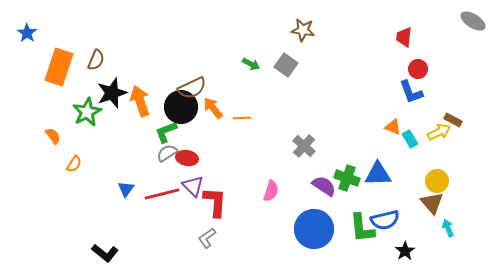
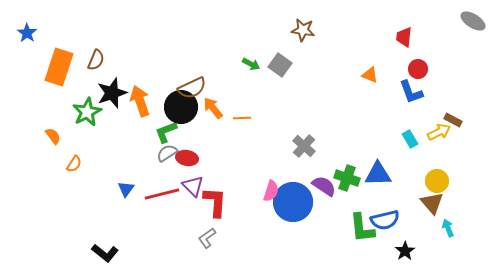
gray square at (286, 65): moved 6 px left
orange triangle at (393, 127): moved 23 px left, 52 px up
blue circle at (314, 229): moved 21 px left, 27 px up
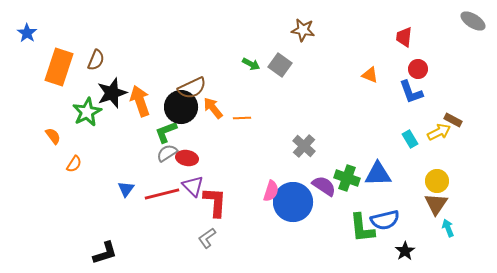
brown triangle at (432, 203): moved 4 px right, 1 px down; rotated 15 degrees clockwise
black L-shape at (105, 253): rotated 56 degrees counterclockwise
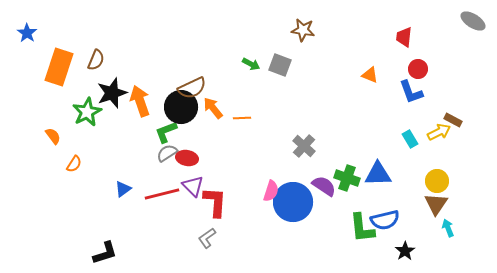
gray square at (280, 65): rotated 15 degrees counterclockwise
blue triangle at (126, 189): moved 3 px left; rotated 18 degrees clockwise
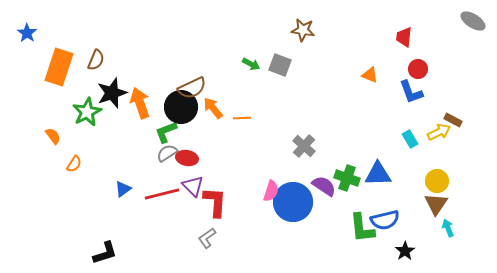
orange arrow at (140, 101): moved 2 px down
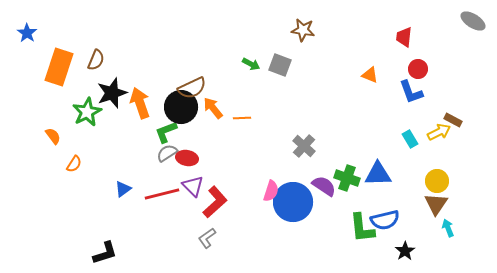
red L-shape at (215, 202): rotated 44 degrees clockwise
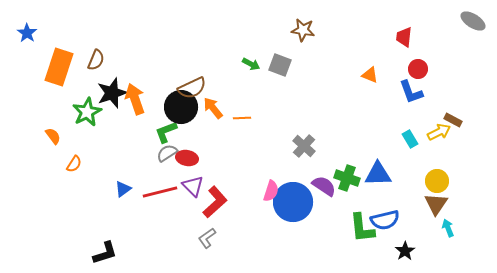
orange arrow at (140, 103): moved 5 px left, 4 px up
red line at (162, 194): moved 2 px left, 2 px up
